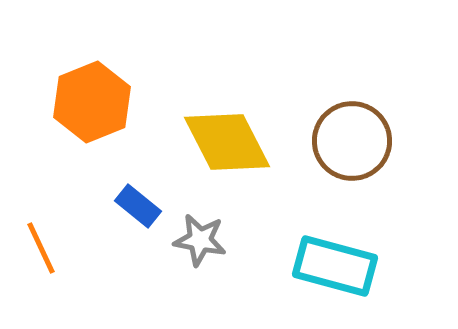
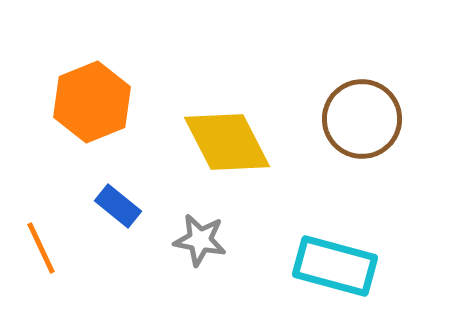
brown circle: moved 10 px right, 22 px up
blue rectangle: moved 20 px left
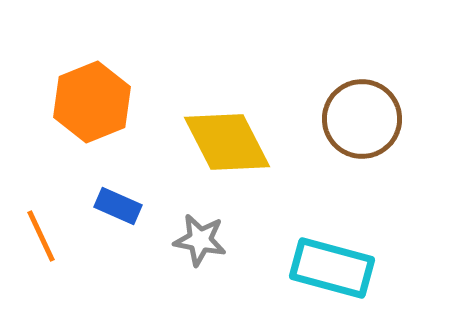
blue rectangle: rotated 15 degrees counterclockwise
orange line: moved 12 px up
cyan rectangle: moved 3 px left, 2 px down
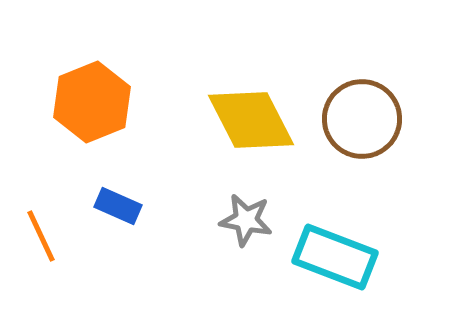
yellow diamond: moved 24 px right, 22 px up
gray star: moved 46 px right, 20 px up
cyan rectangle: moved 3 px right, 11 px up; rotated 6 degrees clockwise
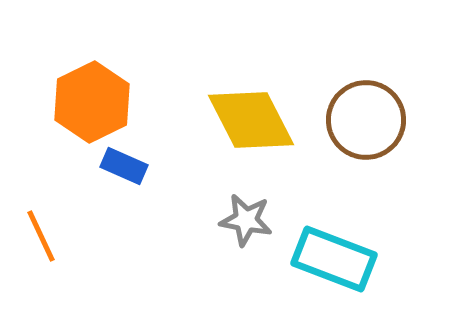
orange hexagon: rotated 4 degrees counterclockwise
brown circle: moved 4 px right, 1 px down
blue rectangle: moved 6 px right, 40 px up
cyan rectangle: moved 1 px left, 2 px down
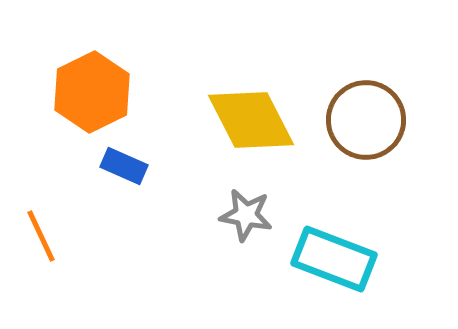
orange hexagon: moved 10 px up
gray star: moved 5 px up
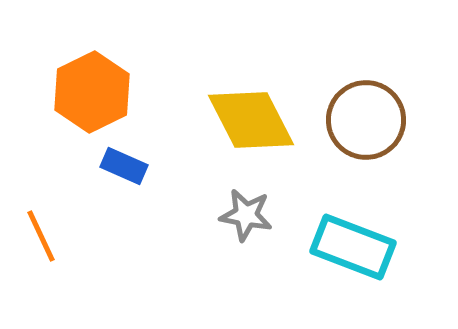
cyan rectangle: moved 19 px right, 12 px up
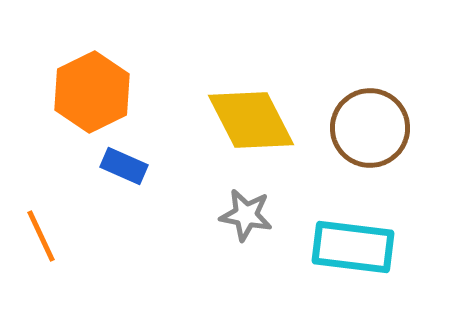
brown circle: moved 4 px right, 8 px down
cyan rectangle: rotated 14 degrees counterclockwise
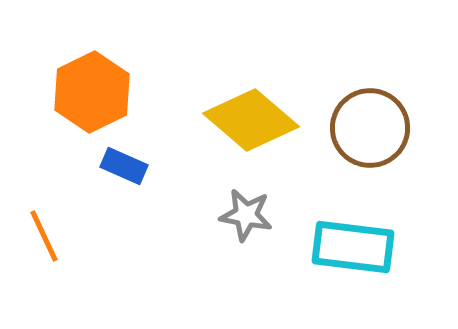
yellow diamond: rotated 22 degrees counterclockwise
orange line: moved 3 px right
